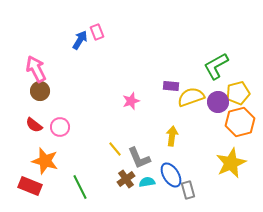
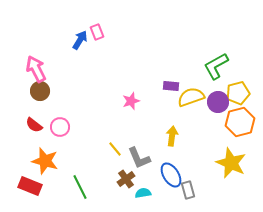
yellow star: rotated 24 degrees counterclockwise
cyan semicircle: moved 4 px left, 11 px down
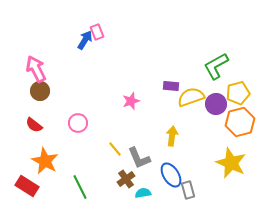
blue arrow: moved 5 px right
purple circle: moved 2 px left, 2 px down
pink circle: moved 18 px right, 4 px up
orange star: rotated 12 degrees clockwise
red rectangle: moved 3 px left; rotated 10 degrees clockwise
